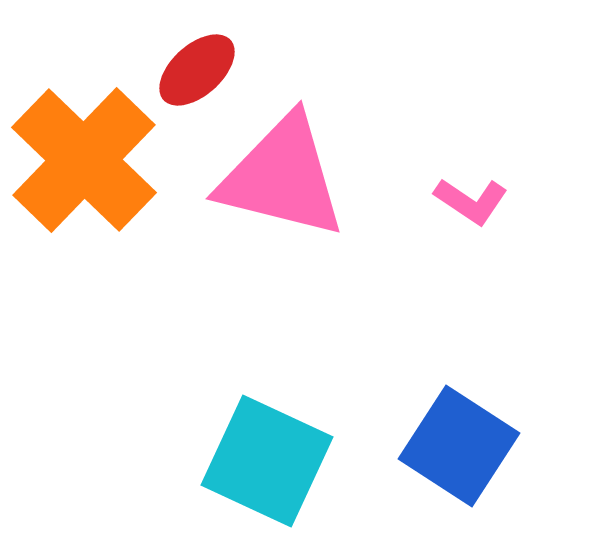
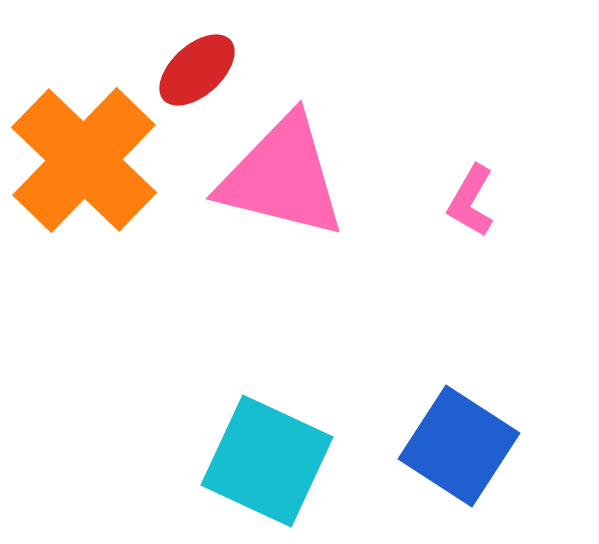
pink L-shape: rotated 86 degrees clockwise
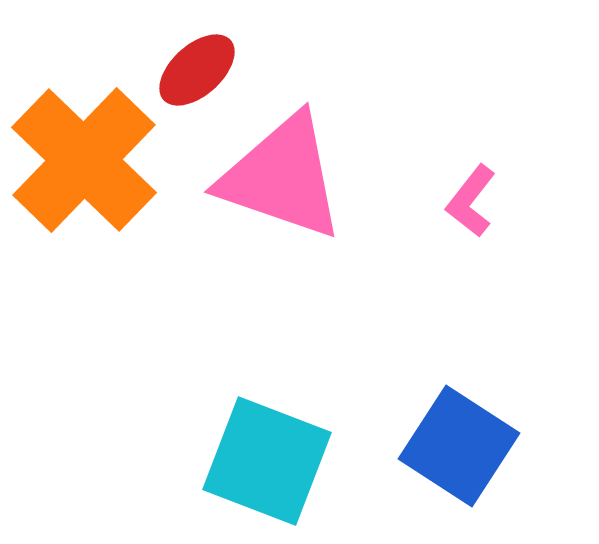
pink triangle: rotated 5 degrees clockwise
pink L-shape: rotated 8 degrees clockwise
cyan square: rotated 4 degrees counterclockwise
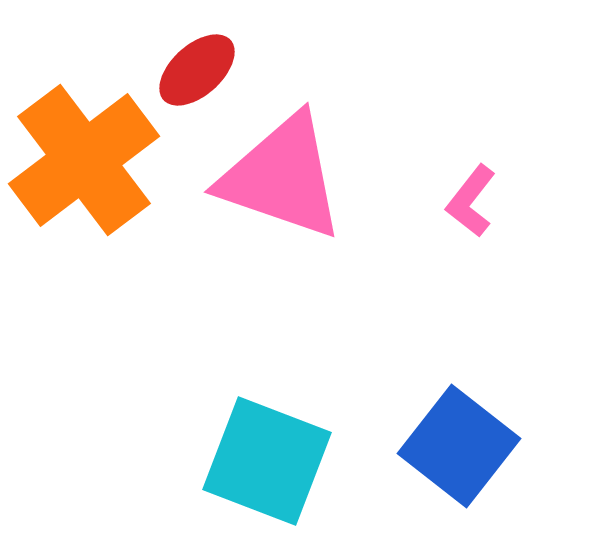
orange cross: rotated 9 degrees clockwise
blue square: rotated 5 degrees clockwise
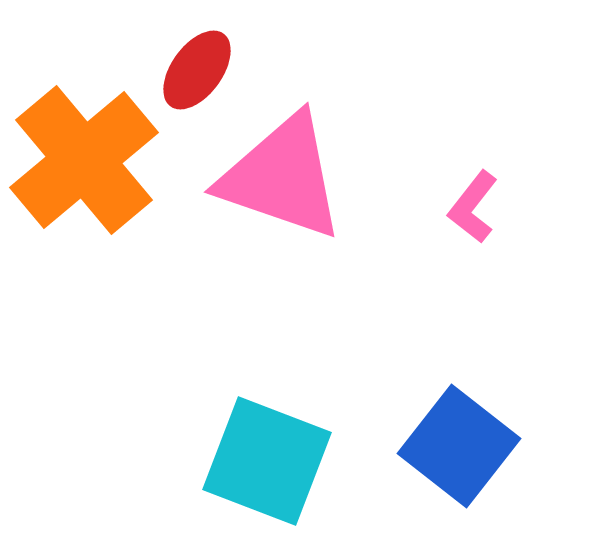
red ellipse: rotated 12 degrees counterclockwise
orange cross: rotated 3 degrees counterclockwise
pink L-shape: moved 2 px right, 6 px down
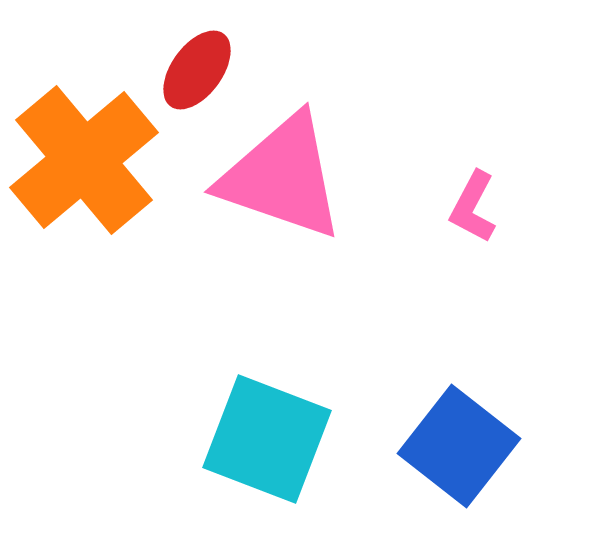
pink L-shape: rotated 10 degrees counterclockwise
cyan square: moved 22 px up
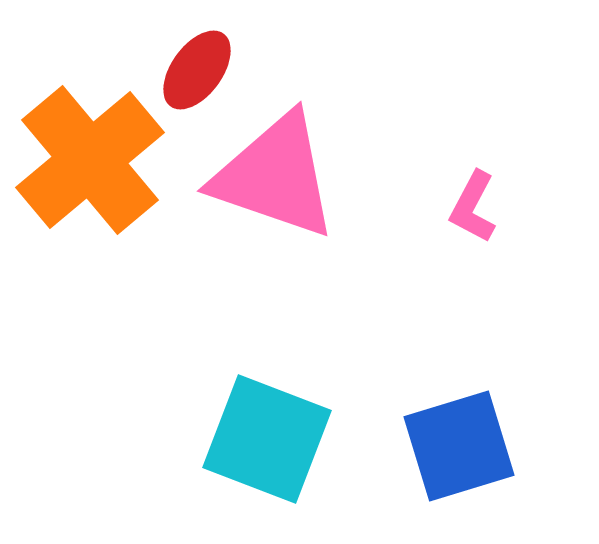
orange cross: moved 6 px right
pink triangle: moved 7 px left, 1 px up
blue square: rotated 35 degrees clockwise
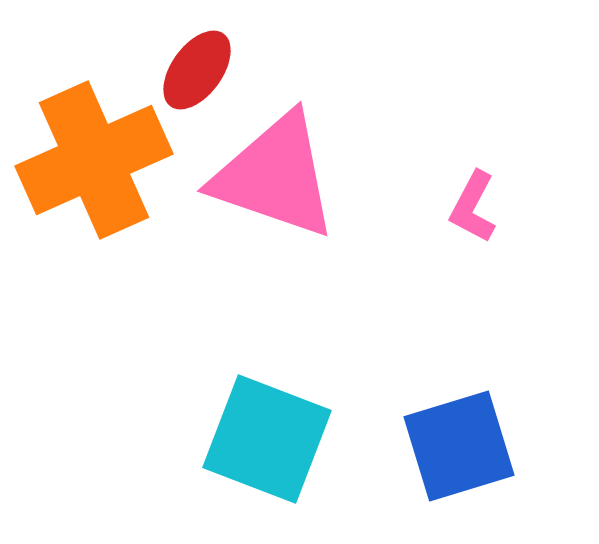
orange cross: moved 4 px right; rotated 16 degrees clockwise
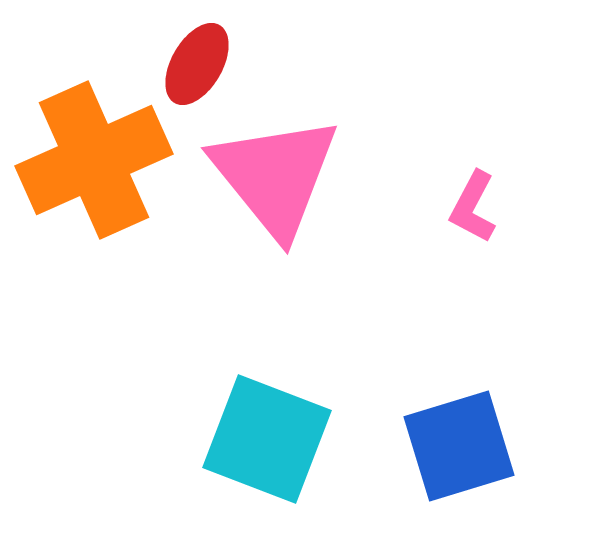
red ellipse: moved 6 px up; rotated 6 degrees counterclockwise
pink triangle: rotated 32 degrees clockwise
